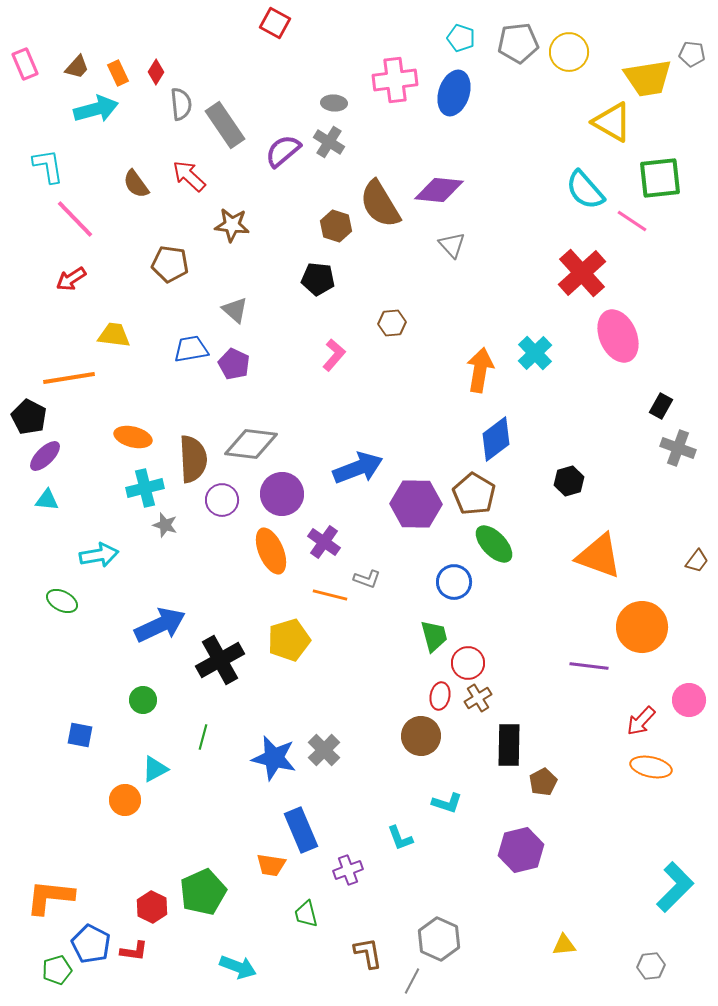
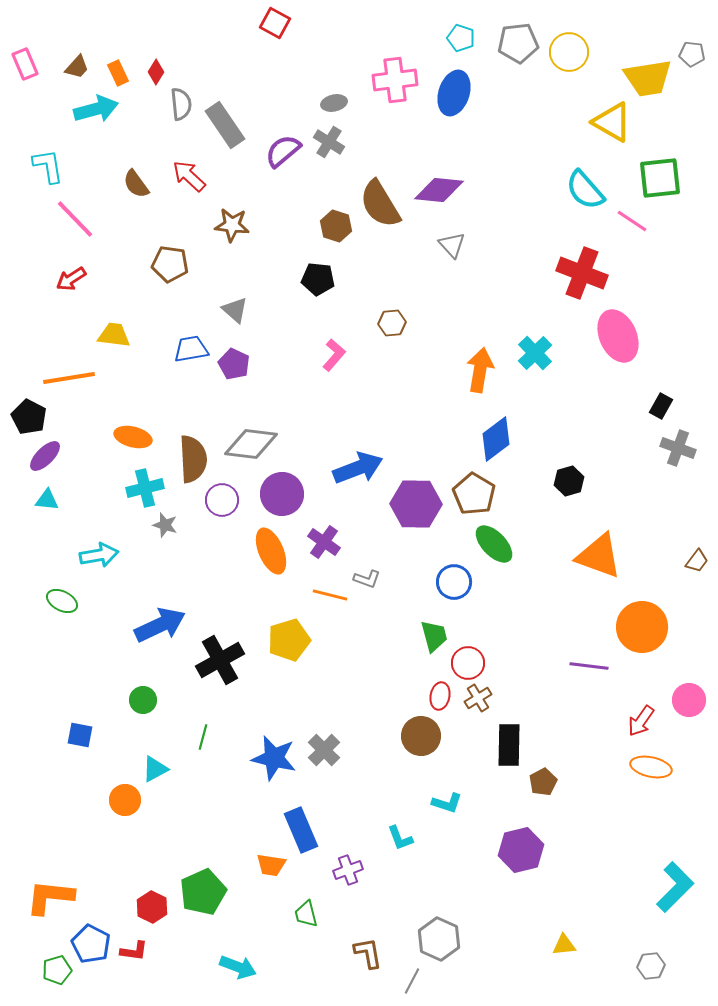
gray ellipse at (334, 103): rotated 15 degrees counterclockwise
red cross at (582, 273): rotated 27 degrees counterclockwise
red arrow at (641, 721): rotated 8 degrees counterclockwise
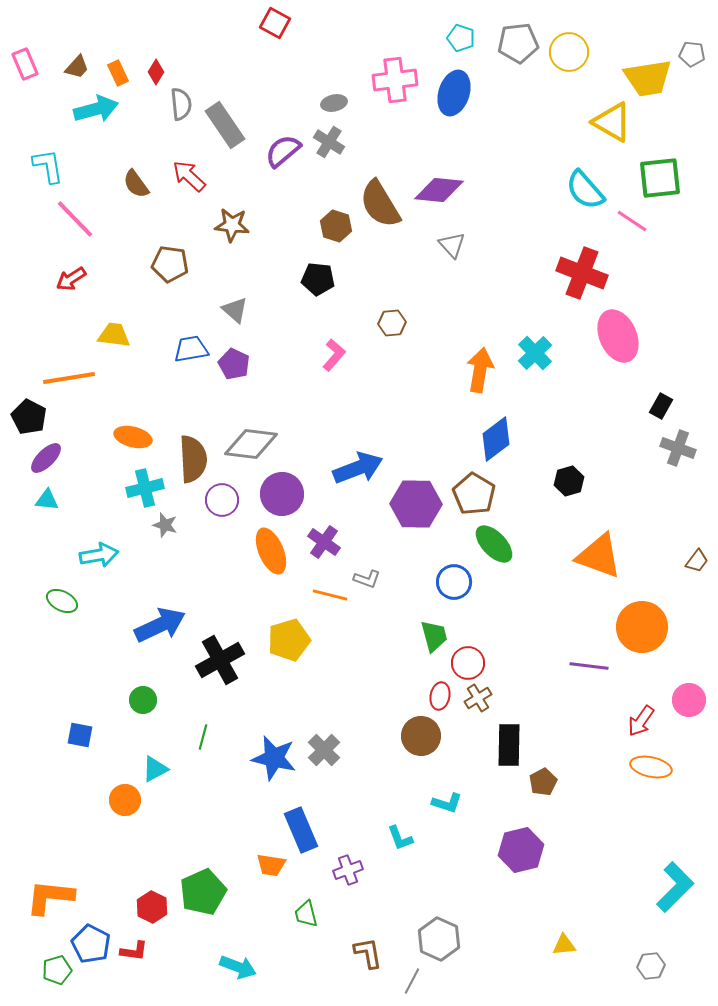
purple ellipse at (45, 456): moved 1 px right, 2 px down
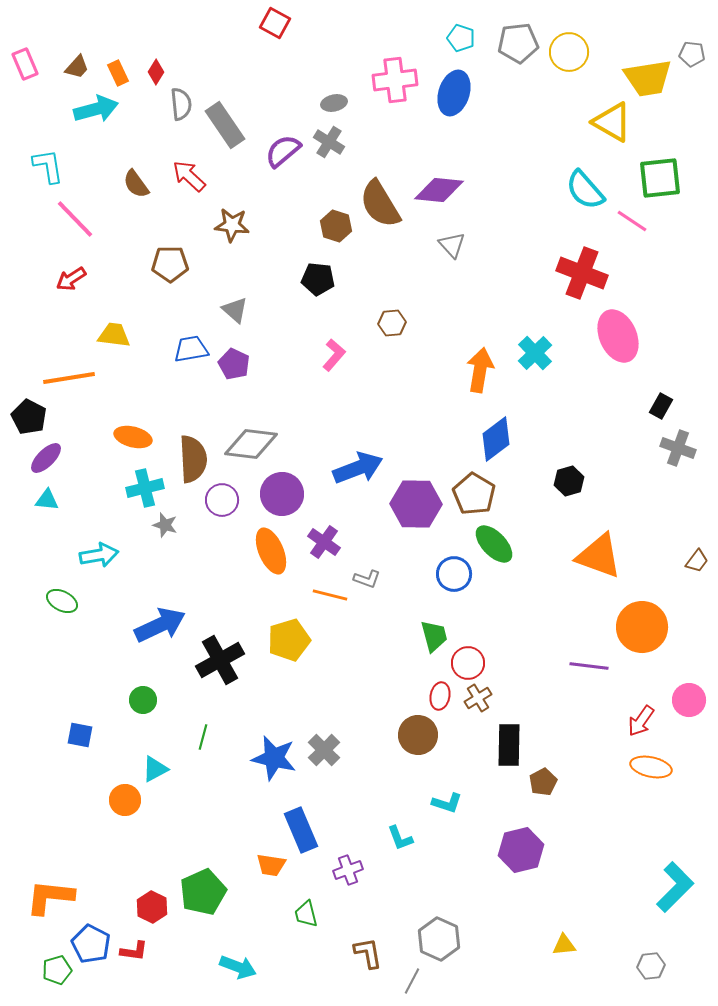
brown pentagon at (170, 264): rotated 9 degrees counterclockwise
blue circle at (454, 582): moved 8 px up
brown circle at (421, 736): moved 3 px left, 1 px up
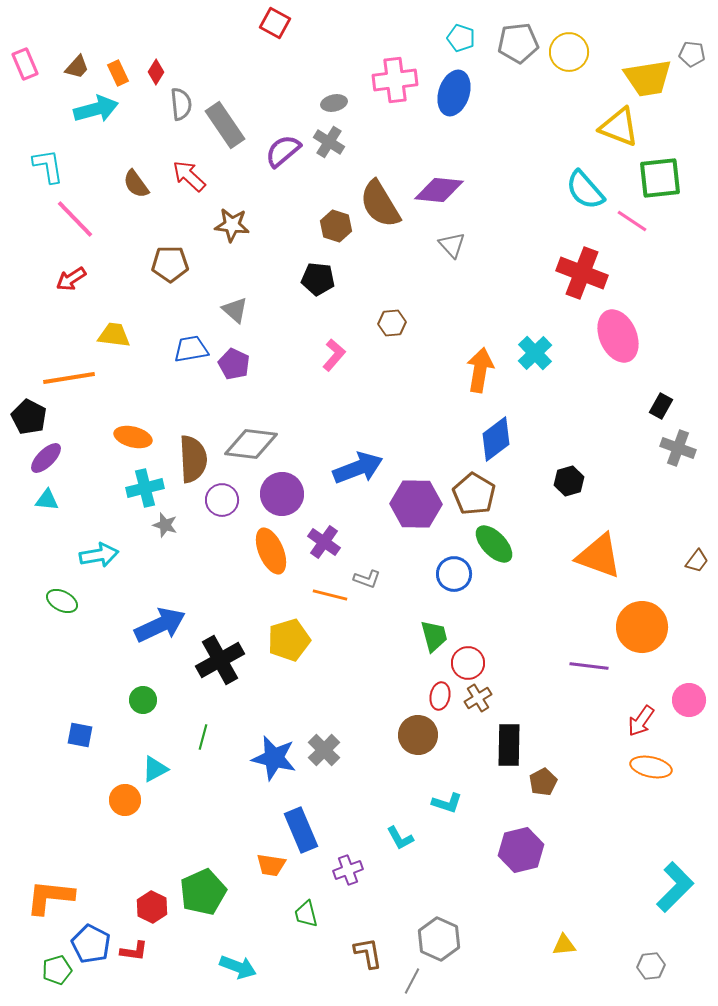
yellow triangle at (612, 122): moved 7 px right, 5 px down; rotated 9 degrees counterclockwise
cyan L-shape at (400, 838): rotated 8 degrees counterclockwise
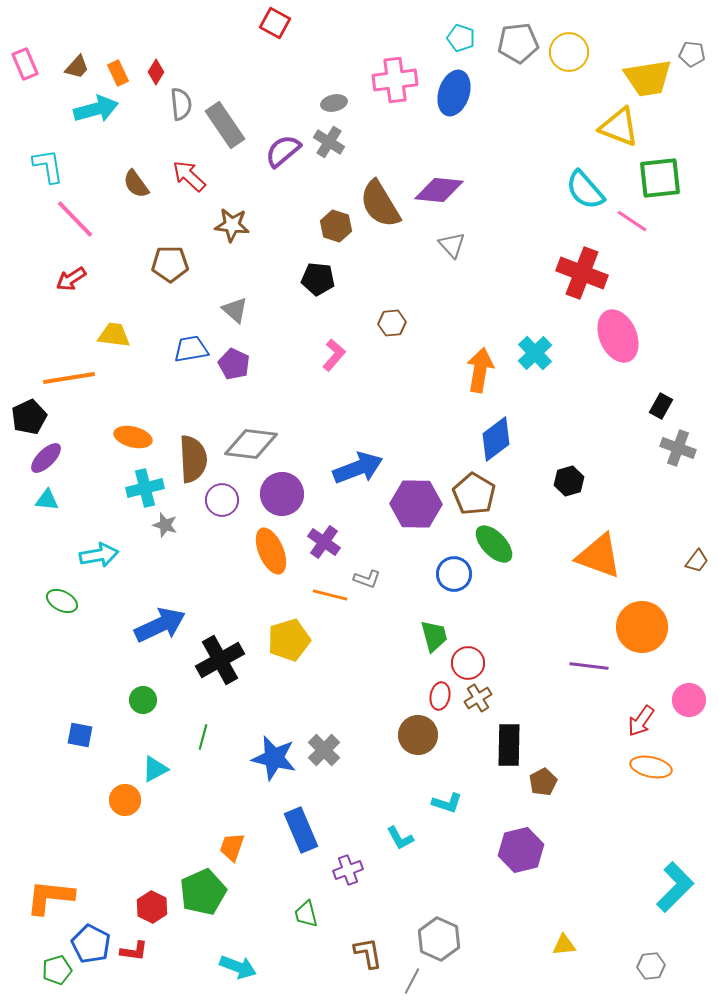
black pentagon at (29, 417): rotated 20 degrees clockwise
orange trapezoid at (271, 865): moved 39 px left, 18 px up; rotated 100 degrees clockwise
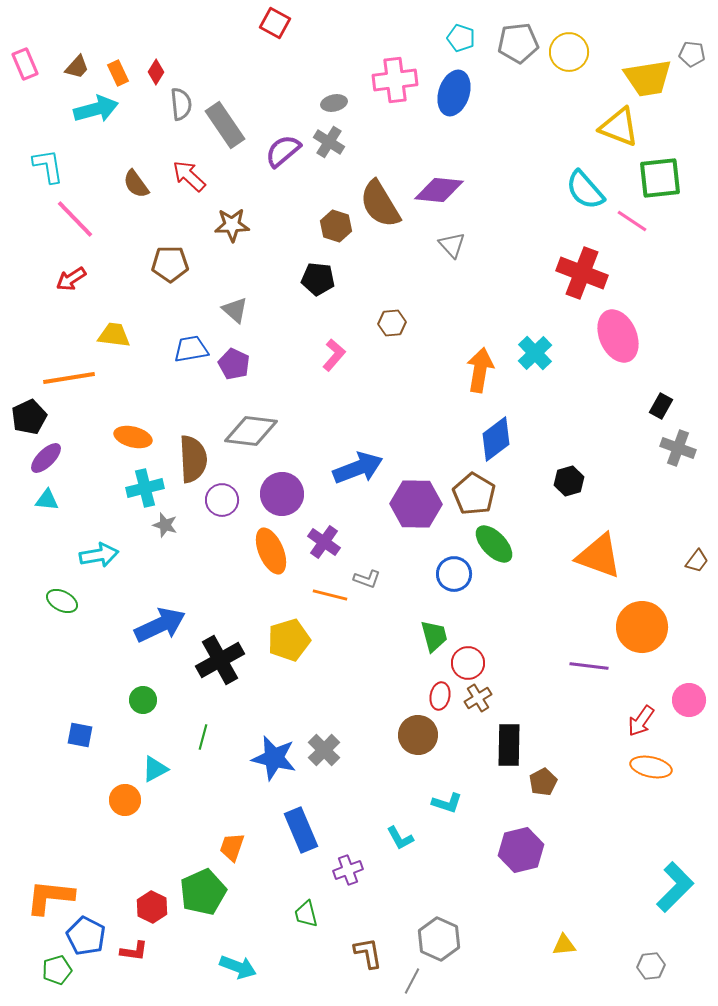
brown star at (232, 225): rotated 8 degrees counterclockwise
gray diamond at (251, 444): moved 13 px up
blue pentagon at (91, 944): moved 5 px left, 8 px up
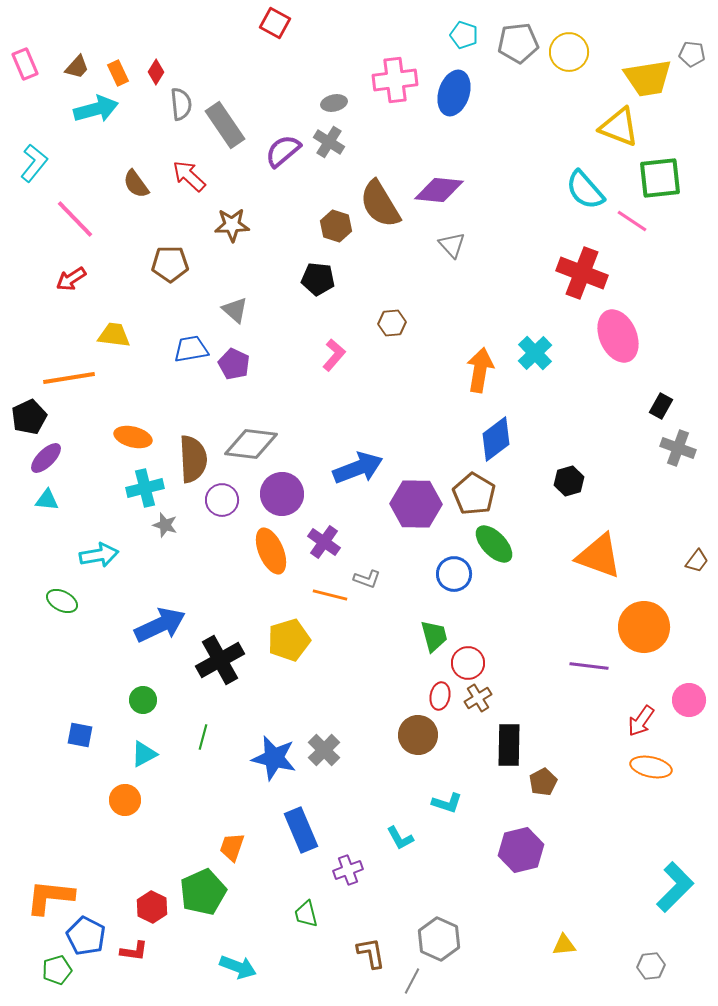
cyan pentagon at (461, 38): moved 3 px right, 3 px up
cyan L-shape at (48, 166): moved 14 px left, 3 px up; rotated 48 degrees clockwise
gray diamond at (251, 431): moved 13 px down
orange circle at (642, 627): moved 2 px right
cyan triangle at (155, 769): moved 11 px left, 15 px up
brown L-shape at (368, 953): moved 3 px right
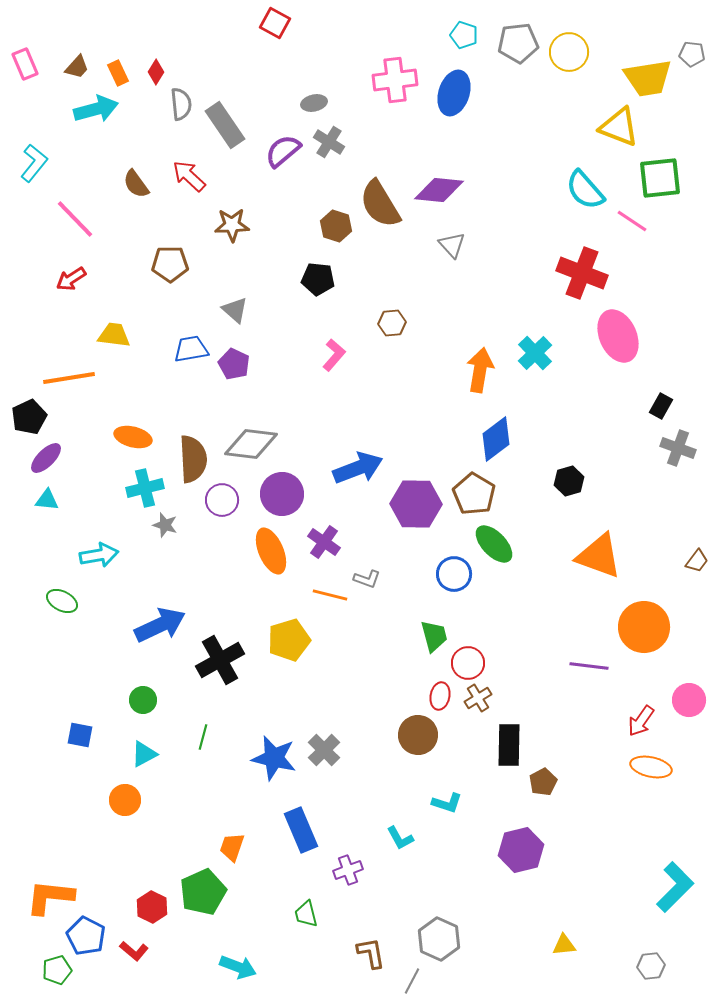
gray ellipse at (334, 103): moved 20 px left
red L-shape at (134, 951): rotated 32 degrees clockwise
